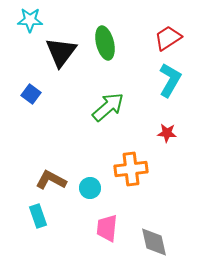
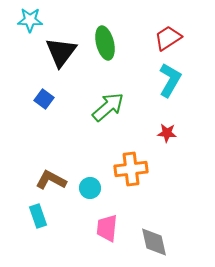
blue square: moved 13 px right, 5 px down
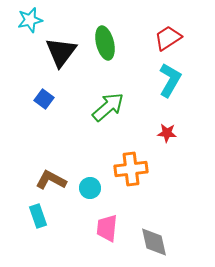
cyan star: rotated 15 degrees counterclockwise
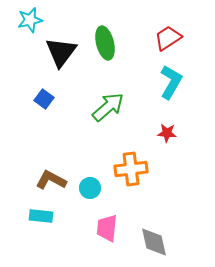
cyan L-shape: moved 1 px right, 2 px down
cyan rectangle: moved 3 px right; rotated 65 degrees counterclockwise
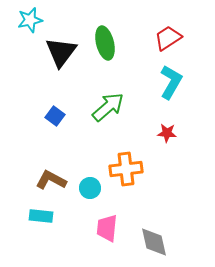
blue square: moved 11 px right, 17 px down
orange cross: moved 5 px left
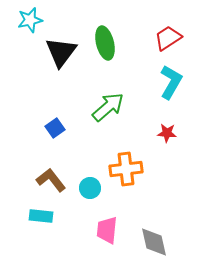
blue square: moved 12 px down; rotated 18 degrees clockwise
brown L-shape: rotated 24 degrees clockwise
pink trapezoid: moved 2 px down
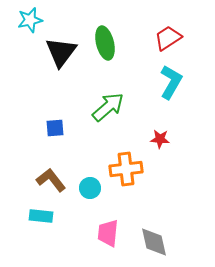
blue square: rotated 30 degrees clockwise
red star: moved 7 px left, 6 px down
pink trapezoid: moved 1 px right, 3 px down
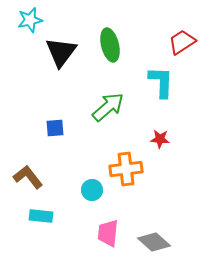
red trapezoid: moved 14 px right, 4 px down
green ellipse: moved 5 px right, 2 px down
cyan L-shape: moved 10 px left; rotated 28 degrees counterclockwise
brown L-shape: moved 23 px left, 3 px up
cyan circle: moved 2 px right, 2 px down
gray diamond: rotated 36 degrees counterclockwise
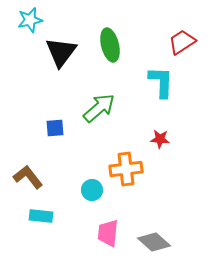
green arrow: moved 9 px left, 1 px down
